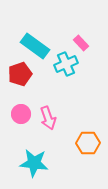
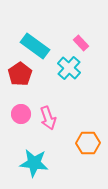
cyan cross: moved 3 px right, 4 px down; rotated 25 degrees counterclockwise
red pentagon: rotated 15 degrees counterclockwise
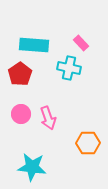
cyan rectangle: moved 1 px left, 1 px up; rotated 32 degrees counterclockwise
cyan cross: rotated 30 degrees counterclockwise
cyan star: moved 2 px left, 4 px down
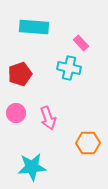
cyan rectangle: moved 18 px up
red pentagon: rotated 15 degrees clockwise
pink circle: moved 5 px left, 1 px up
cyan star: rotated 12 degrees counterclockwise
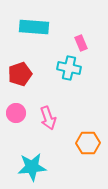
pink rectangle: rotated 21 degrees clockwise
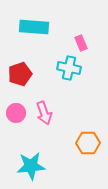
pink arrow: moved 4 px left, 5 px up
cyan star: moved 1 px left, 1 px up
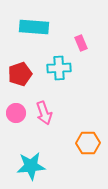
cyan cross: moved 10 px left; rotated 15 degrees counterclockwise
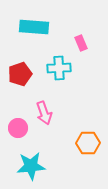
pink circle: moved 2 px right, 15 px down
